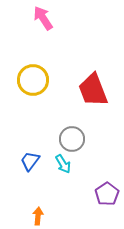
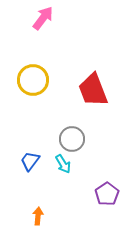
pink arrow: rotated 70 degrees clockwise
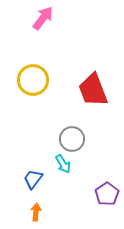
blue trapezoid: moved 3 px right, 18 px down
orange arrow: moved 2 px left, 4 px up
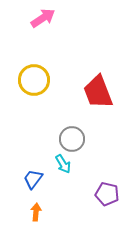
pink arrow: rotated 20 degrees clockwise
yellow circle: moved 1 px right
red trapezoid: moved 5 px right, 2 px down
purple pentagon: rotated 25 degrees counterclockwise
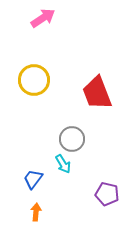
red trapezoid: moved 1 px left, 1 px down
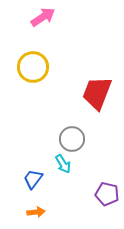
pink arrow: moved 1 px up
yellow circle: moved 1 px left, 13 px up
red trapezoid: rotated 42 degrees clockwise
orange arrow: rotated 78 degrees clockwise
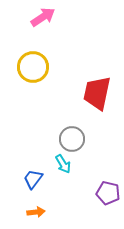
red trapezoid: rotated 9 degrees counterclockwise
purple pentagon: moved 1 px right, 1 px up
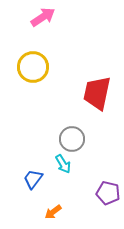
orange arrow: moved 17 px right; rotated 150 degrees clockwise
